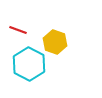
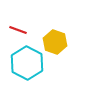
cyan hexagon: moved 2 px left, 1 px up
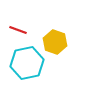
cyan hexagon: rotated 20 degrees clockwise
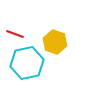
red line: moved 3 px left, 4 px down
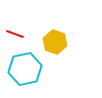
cyan hexagon: moved 2 px left, 6 px down
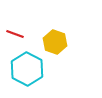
cyan hexagon: moved 2 px right; rotated 20 degrees counterclockwise
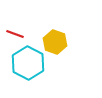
cyan hexagon: moved 1 px right, 6 px up
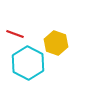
yellow hexagon: moved 1 px right, 1 px down
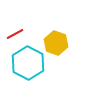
red line: rotated 48 degrees counterclockwise
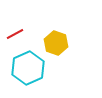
cyan hexagon: moved 5 px down; rotated 8 degrees clockwise
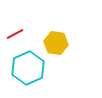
yellow hexagon: rotated 10 degrees counterclockwise
